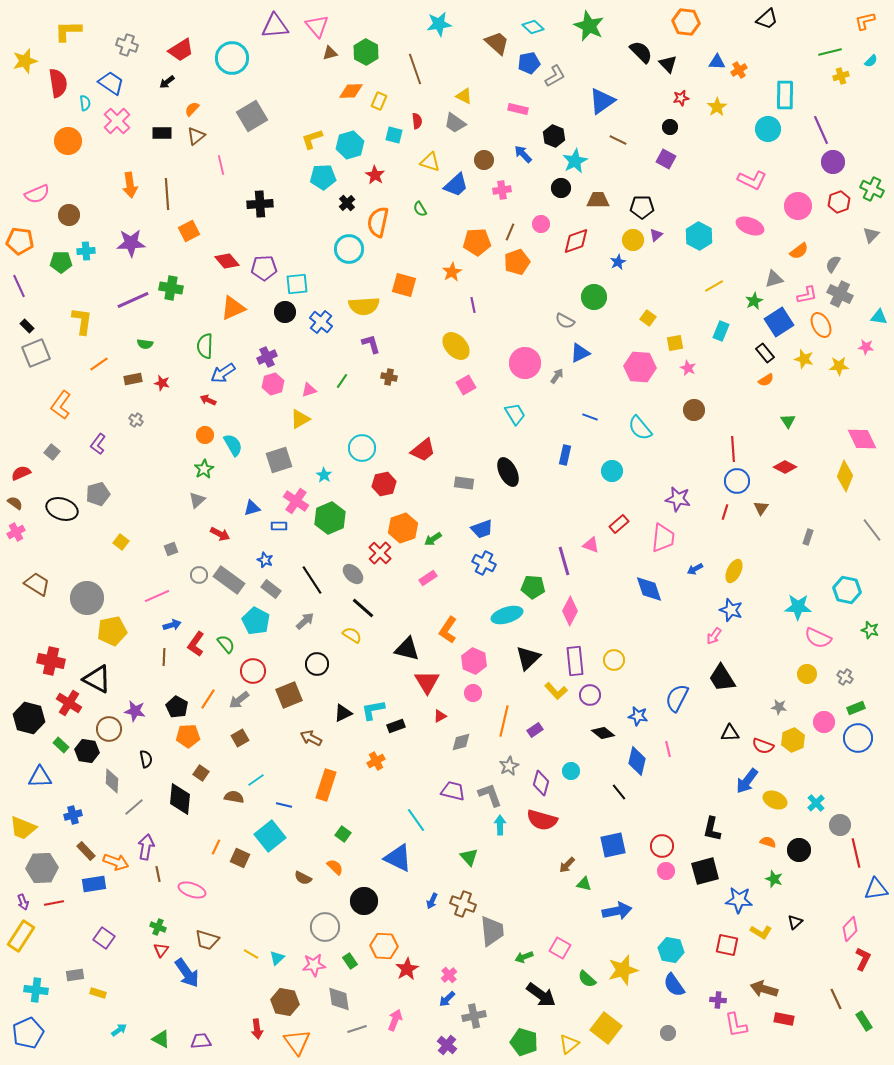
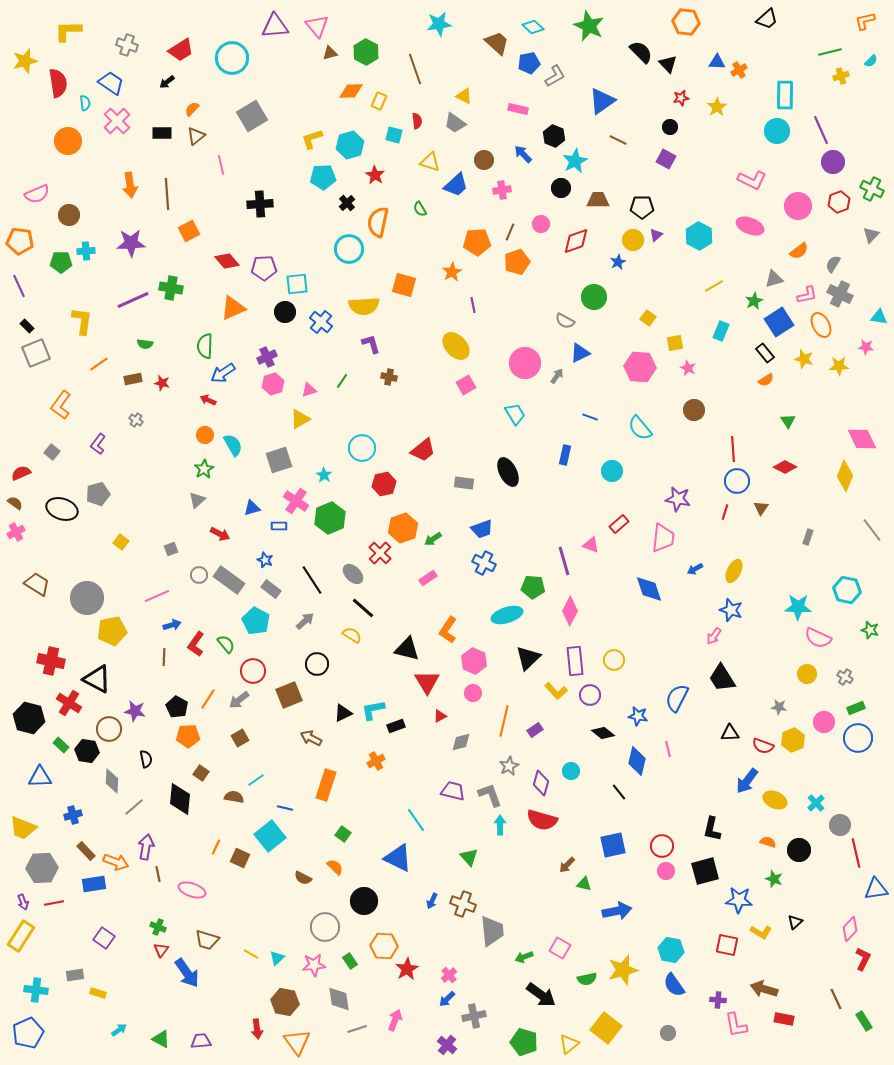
cyan circle at (768, 129): moved 9 px right, 2 px down
blue line at (284, 805): moved 1 px right, 3 px down
green semicircle at (587, 979): rotated 54 degrees counterclockwise
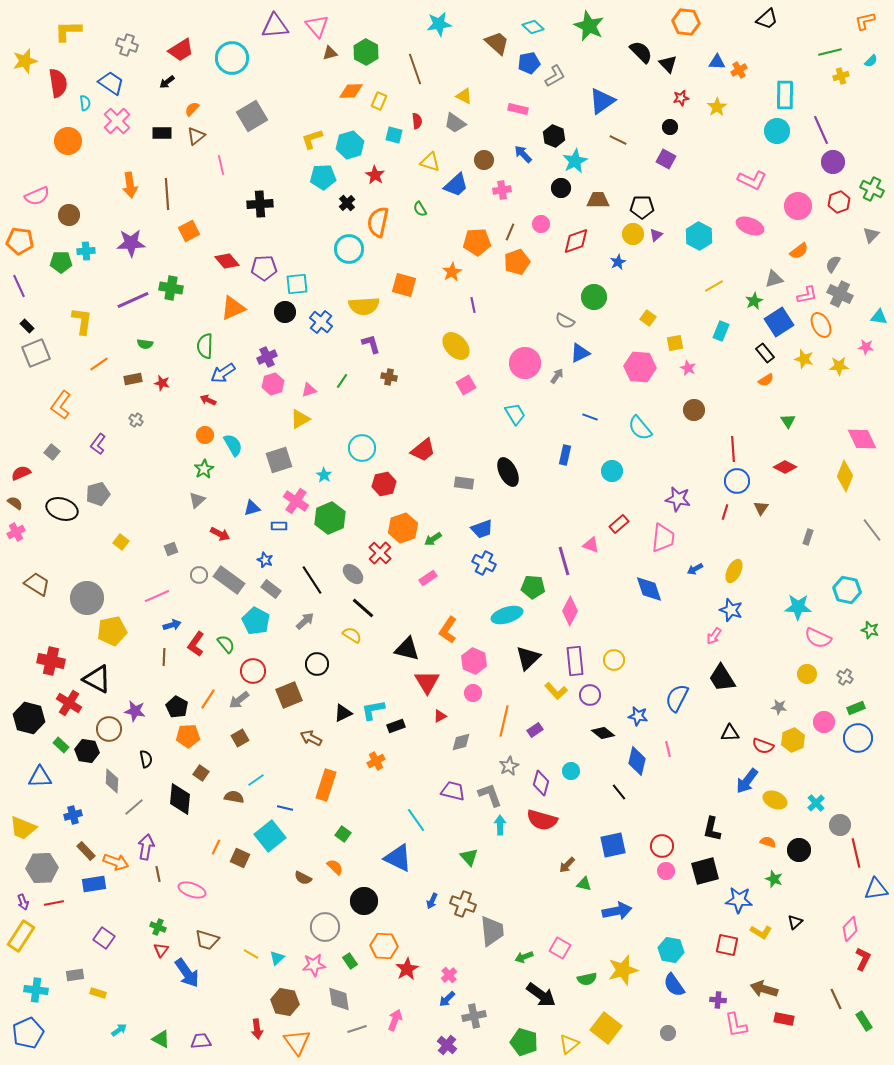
pink semicircle at (37, 194): moved 2 px down
yellow circle at (633, 240): moved 6 px up
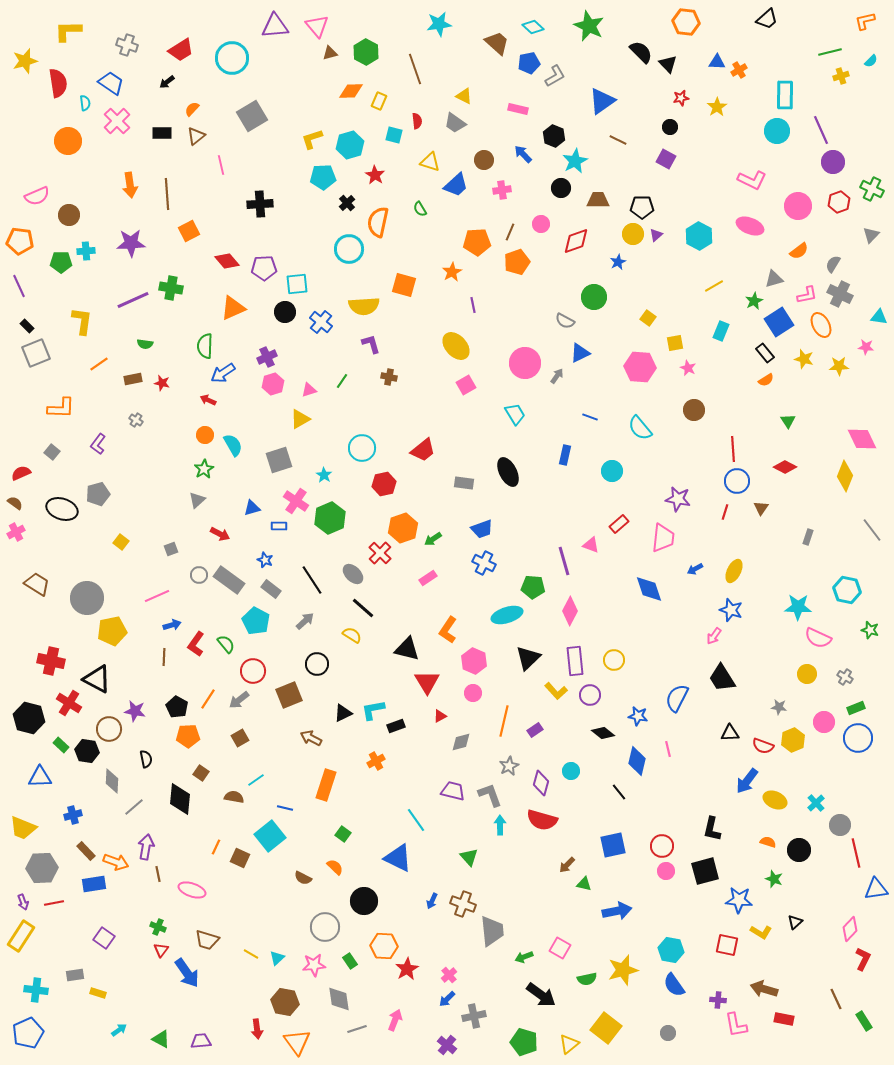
orange L-shape at (61, 405): moved 3 px down; rotated 124 degrees counterclockwise
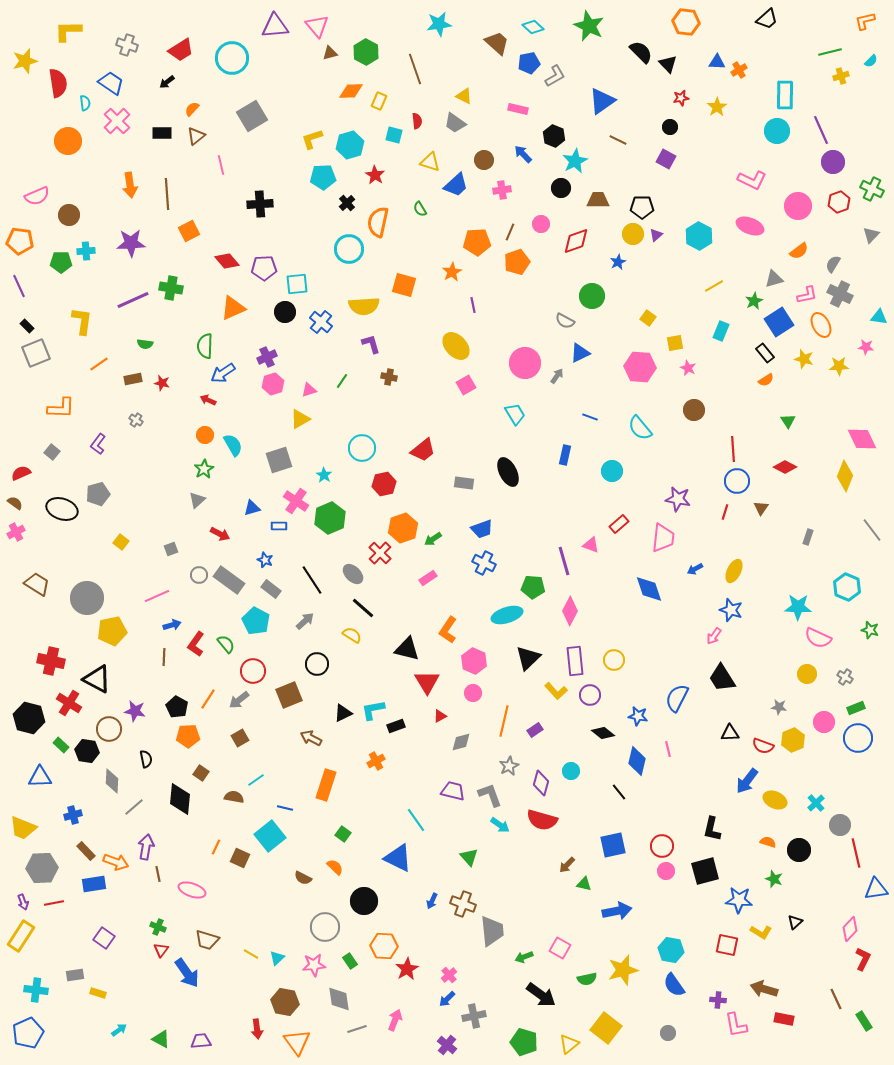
green circle at (594, 297): moved 2 px left, 1 px up
cyan hexagon at (847, 590): moved 3 px up; rotated 12 degrees clockwise
cyan arrow at (500, 825): rotated 126 degrees clockwise
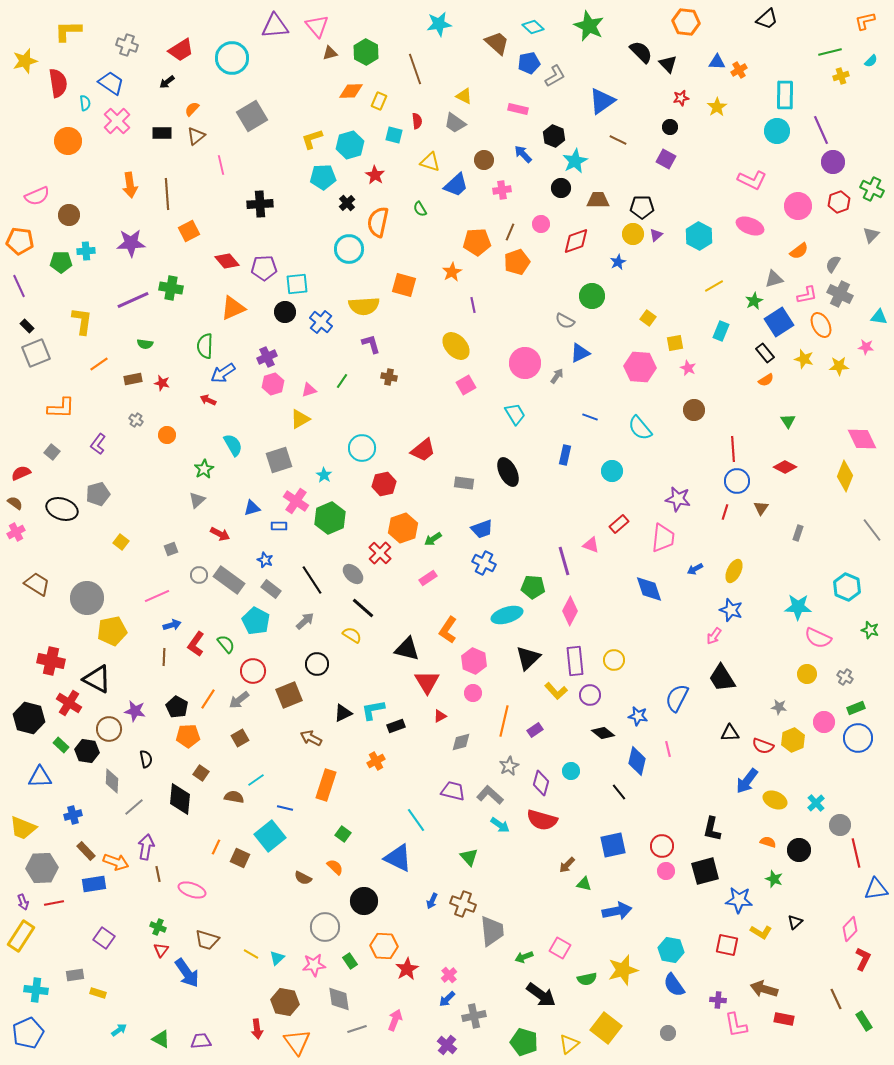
orange circle at (205, 435): moved 38 px left
gray rectangle at (808, 537): moved 10 px left, 4 px up
gray L-shape at (490, 795): rotated 28 degrees counterclockwise
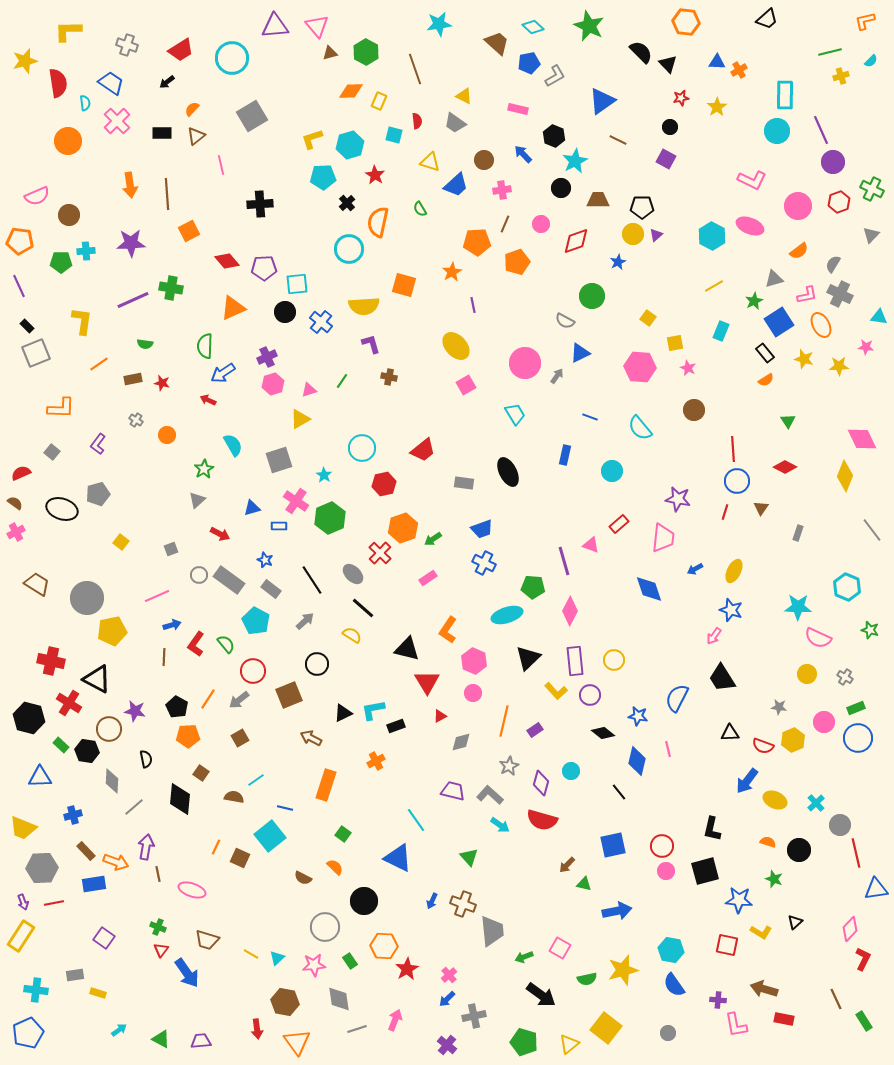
brown line at (510, 232): moved 5 px left, 8 px up
cyan hexagon at (699, 236): moved 13 px right
